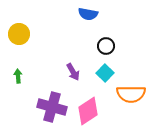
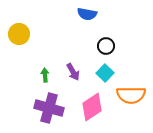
blue semicircle: moved 1 px left
green arrow: moved 27 px right, 1 px up
orange semicircle: moved 1 px down
purple cross: moved 3 px left, 1 px down
pink diamond: moved 4 px right, 4 px up
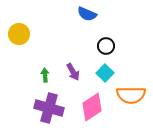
blue semicircle: rotated 12 degrees clockwise
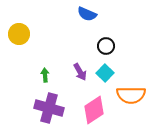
purple arrow: moved 7 px right
pink diamond: moved 2 px right, 3 px down
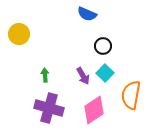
black circle: moved 3 px left
purple arrow: moved 3 px right, 4 px down
orange semicircle: rotated 100 degrees clockwise
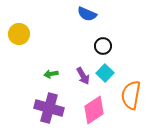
green arrow: moved 6 px right, 1 px up; rotated 96 degrees counterclockwise
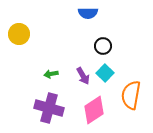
blue semicircle: moved 1 px right, 1 px up; rotated 24 degrees counterclockwise
